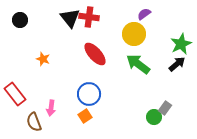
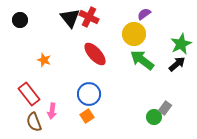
red cross: rotated 18 degrees clockwise
orange star: moved 1 px right, 1 px down
green arrow: moved 4 px right, 4 px up
red rectangle: moved 14 px right
pink arrow: moved 1 px right, 3 px down
orange square: moved 2 px right
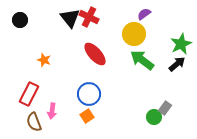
red rectangle: rotated 65 degrees clockwise
